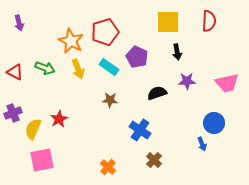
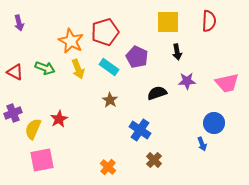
brown star: rotated 28 degrees clockwise
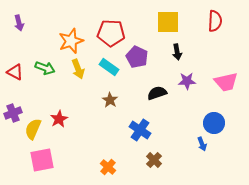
red semicircle: moved 6 px right
red pentagon: moved 6 px right, 1 px down; rotated 20 degrees clockwise
orange star: rotated 25 degrees clockwise
pink trapezoid: moved 1 px left, 1 px up
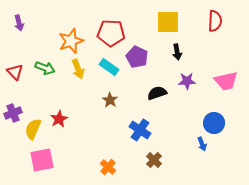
red triangle: rotated 18 degrees clockwise
pink trapezoid: moved 1 px up
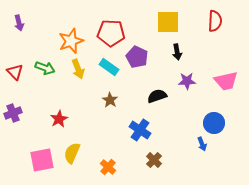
black semicircle: moved 3 px down
yellow semicircle: moved 39 px right, 24 px down
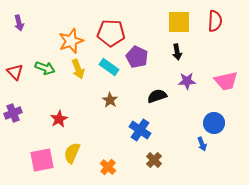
yellow square: moved 11 px right
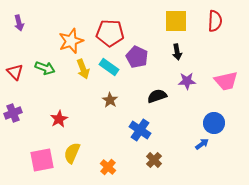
yellow square: moved 3 px left, 1 px up
red pentagon: moved 1 px left
yellow arrow: moved 5 px right
blue arrow: rotated 104 degrees counterclockwise
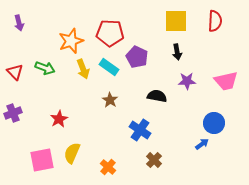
black semicircle: rotated 30 degrees clockwise
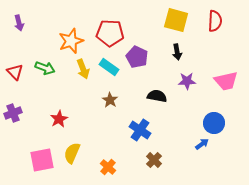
yellow square: moved 1 px up; rotated 15 degrees clockwise
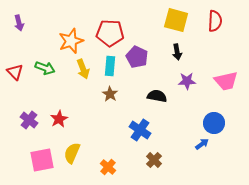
cyan rectangle: moved 1 px right, 1 px up; rotated 60 degrees clockwise
brown star: moved 6 px up
purple cross: moved 16 px right, 7 px down; rotated 30 degrees counterclockwise
